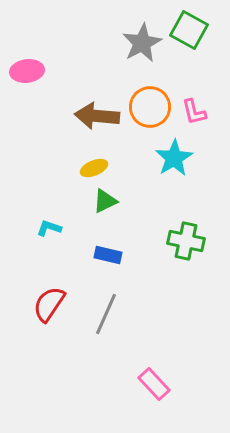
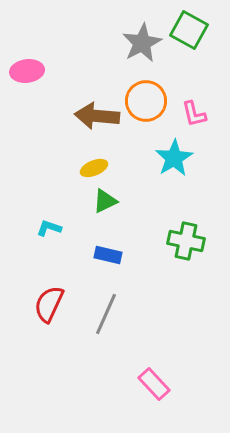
orange circle: moved 4 px left, 6 px up
pink L-shape: moved 2 px down
red semicircle: rotated 9 degrees counterclockwise
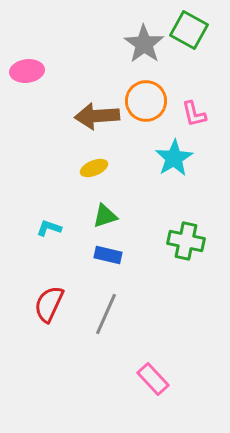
gray star: moved 2 px right, 1 px down; rotated 9 degrees counterclockwise
brown arrow: rotated 9 degrees counterclockwise
green triangle: moved 15 px down; rotated 8 degrees clockwise
pink rectangle: moved 1 px left, 5 px up
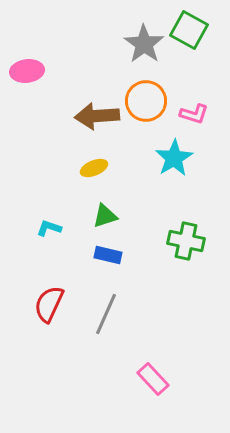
pink L-shape: rotated 60 degrees counterclockwise
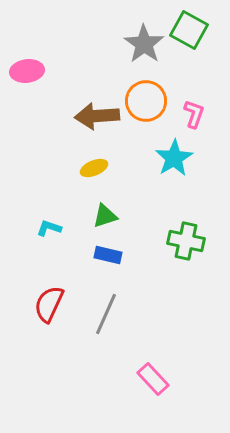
pink L-shape: rotated 88 degrees counterclockwise
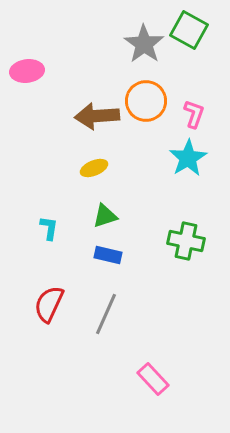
cyan star: moved 14 px right
cyan L-shape: rotated 80 degrees clockwise
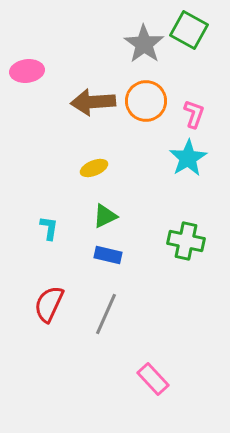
brown arrow: moved 4 px left, 14 px up
green triangle: rotated 8 degrees counterclockwise
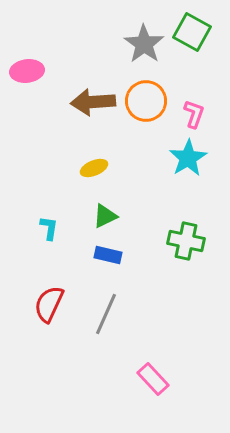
green square: moved 3 px right, 2 px down
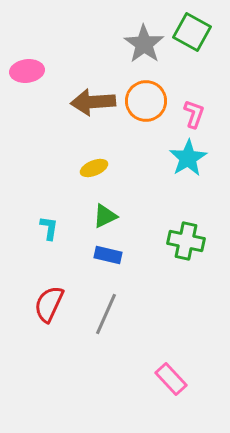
pink rectangle: moved 18 px right
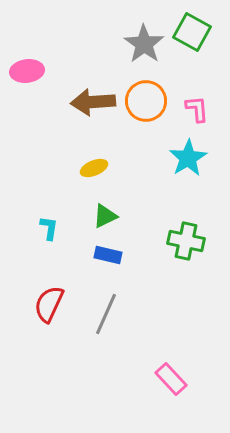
pink L-shape: moved 3 px right, 5 px up; rotated 24 degrees counterclockwise
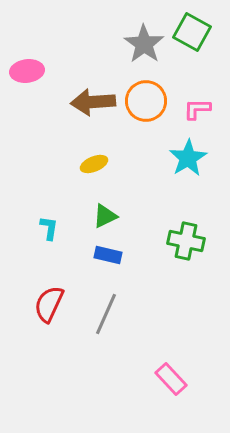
pink L-shape: rotated 84 degrees counterclockwise
yellow ellipse: moved 4 px up
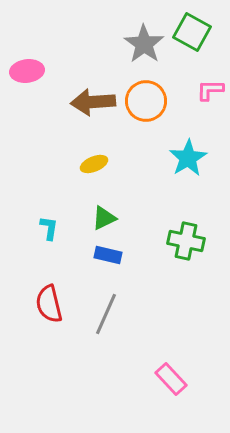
pink L-shape: moved 13 px right, 19 px up
green triangle: moved 1 px left, 2 px down
red semicircle: rotated 39 degrees counterclockwise
